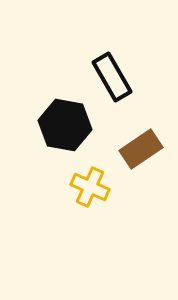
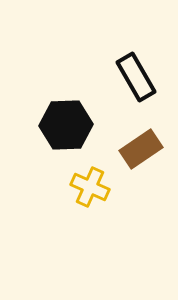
black rectangle: moved 24 px right
black hexagon: moved 1 px right; rotated 12 degrees counterclockwise
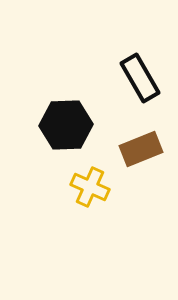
black rectangle: moved 4 px right, 1 px down
brown rectangle: rotated 12 degrees clockwise
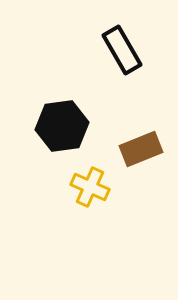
black rectangle: moved 18 px left, 28 px up
black hexagon: moved 4 px left, 1 px down; rotated 6 degrees counterclockwise
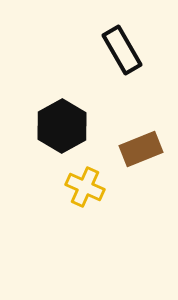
black hexagon: rotated 21 degrees counterclockwise
yellow cross: moved 5 px left
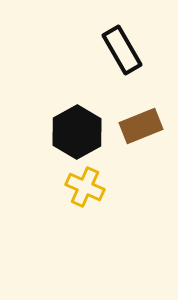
black hexagon: moved 15 px right, 6 px down
brown rectangle: moved 23 px up
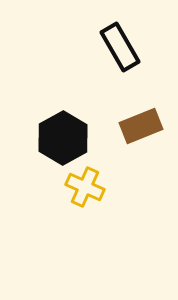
black rectangle: moved 2 px left, 3 px up
black hexagon: moved 14 px left, 6 px down
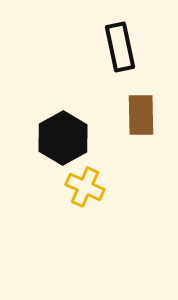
black rectangle: rotated 18 degrees clockwise
brown rectangle: moved 11 px up; rotated 69 degrees counterclockwise
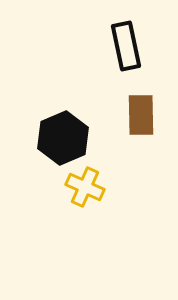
black rectangle: moved 6 px right, 1 px up
black hexagon: rotated 6 degrees clockwise
